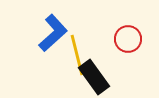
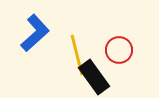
blue L-shape: moved 18 px left
red circle: moved 9 px left, 11 px down
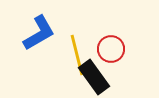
blue L-shape: moved 4 px right; rotated 12 degrees clockwise
red circle: moved 8 px left, 1 px up
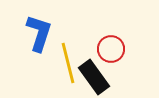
blue L-shape: rotated 42 degrees counterclockwise
yellow line: moved 9 px left, 8 px down
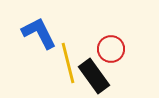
blue L-shape: rotated 45 degrees counterclockwise
black rectangle: moved 1 px up
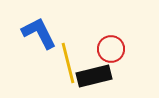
black rectangle: rotated 68 degrees counterclockwise
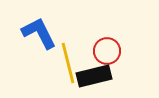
red circle: moved 4 px left, 2 px down
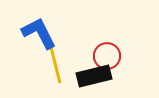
red circle: moved 5 px down
yellow line: moved 13 px left
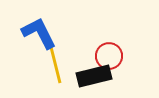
red circle: moved 2 px right
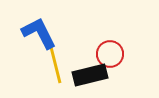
red circle: moved 1 px right, 2 px up
black rectangle: moved 4 px left, 1 px up
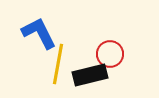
yellow line: moved 3 px right, 1 px down; rotated 24 degrees clockwise
